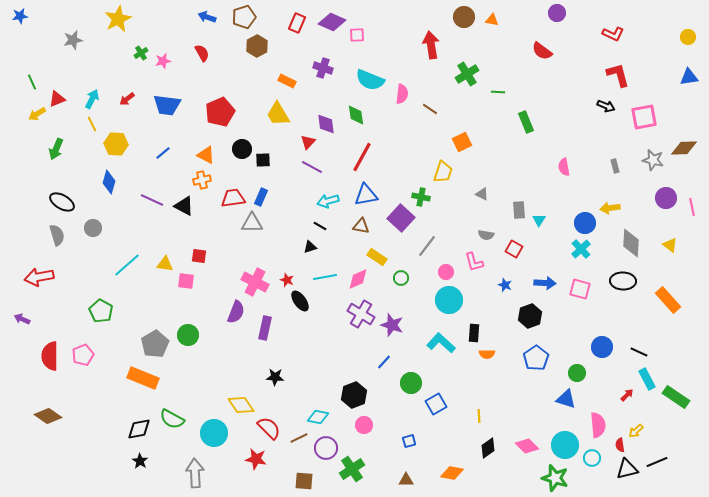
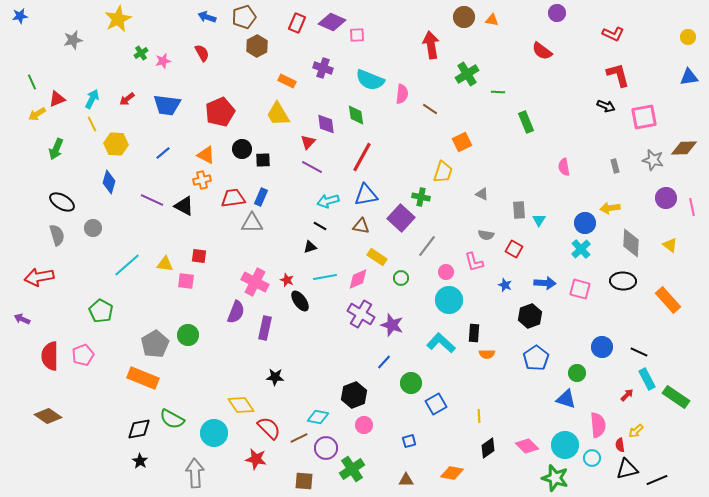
black line at (657, 462): moved 18 px down
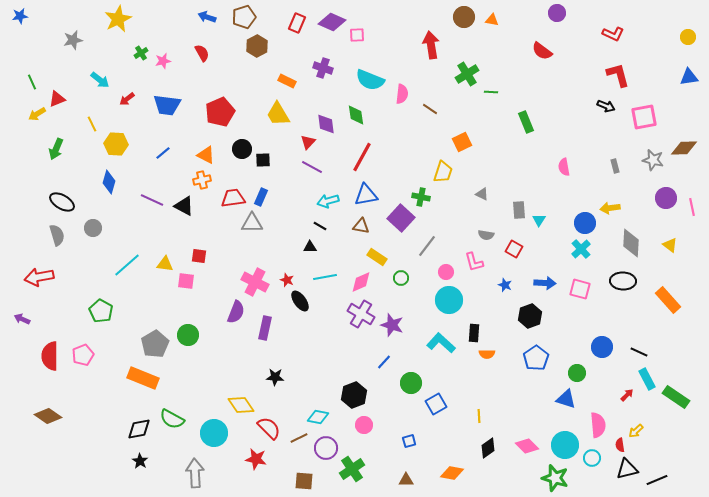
green line at (498, 92): moved 7 px left
cyan arrow at (92, 99): moved 8 px right, 19 px up; rotated 102 degrees clockwise
black triangle at (310, 247): rotated 16 degrees clockwise
pink diamond at (358, 279): moved 3 px right, 3 px down
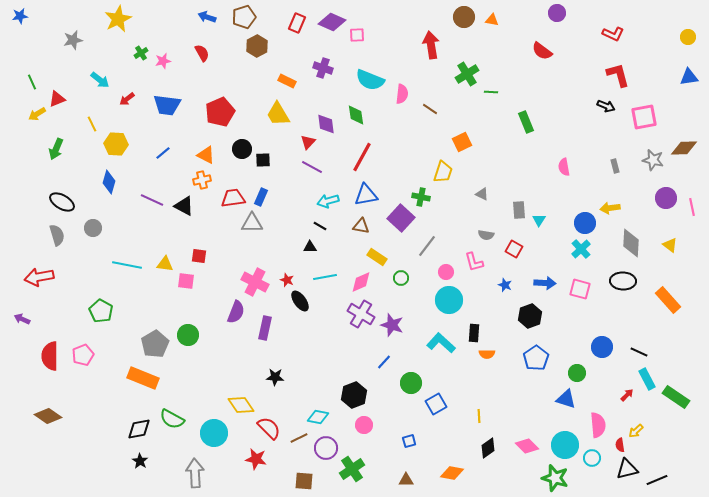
cyan line at (127, 265): rotated 52 degrees clockwise
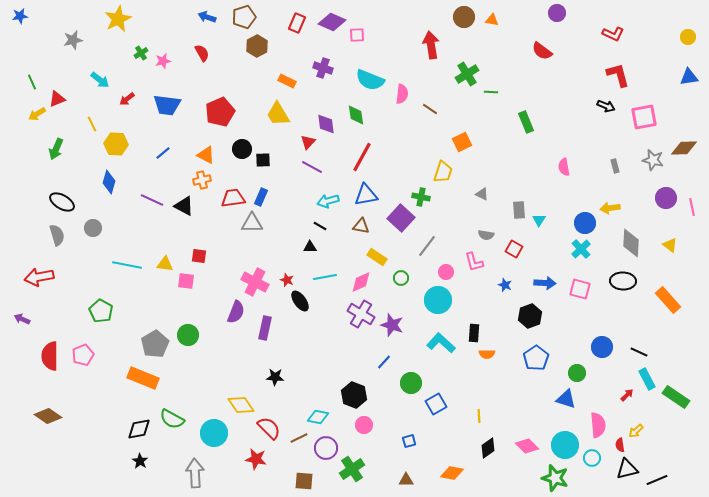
cyan circle at (449, 300): moved 11 px left
black hexagon at (354, 395): rotated 20 degrees counterclockwise
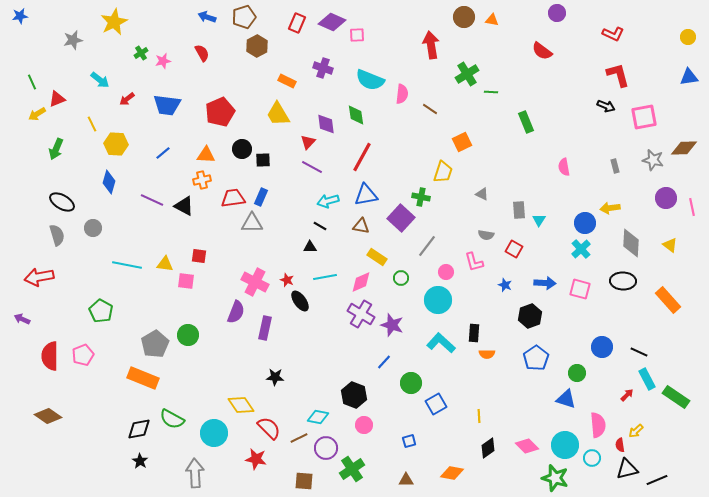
yellow star at (118, 19): moved 4 px left, 3 px down
orange triangle at (206, 155): rotated 24 degrees counterclockwise
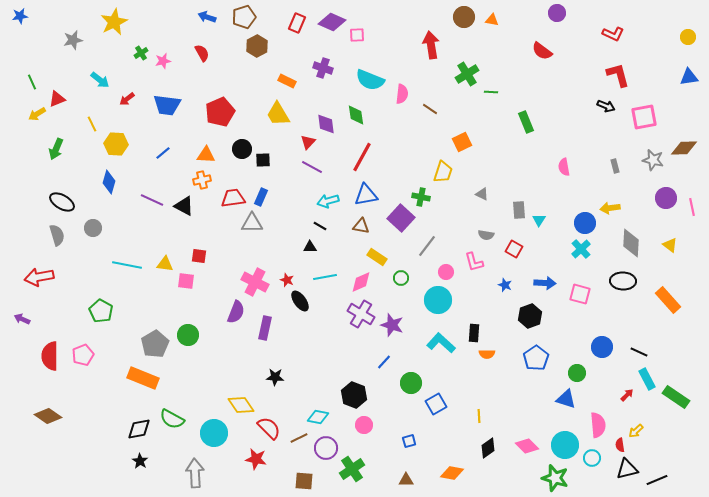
pink square at (580, 289): moved 5 px down
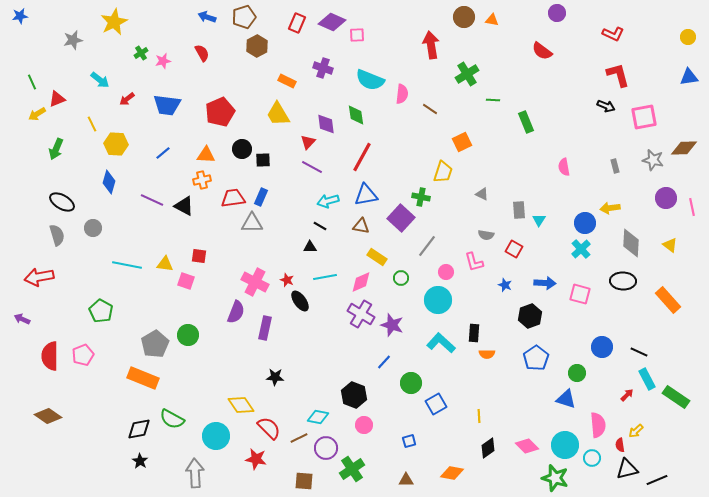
green line at (491, 92): moved 2 px right, 8 px down
pink square at (186, 281): rotated 12 degrees clockwise
cyan circle at (214, 433): moved 2 px right, 3 px down
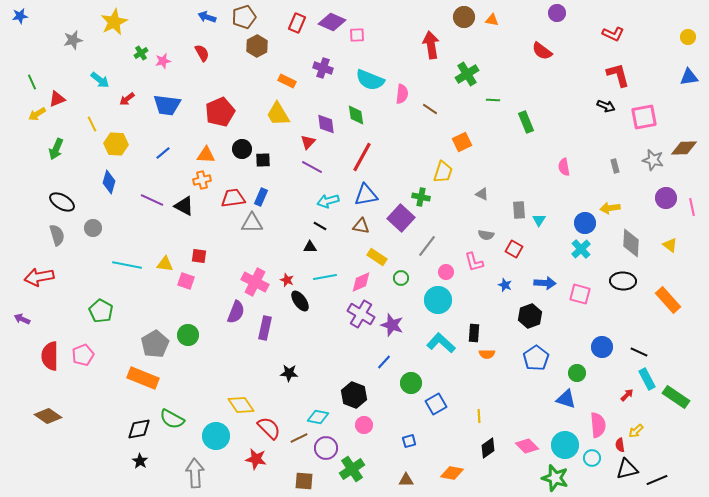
black star at (275, 377): moved 14 px right, 4 px up
